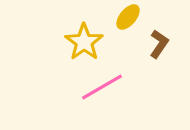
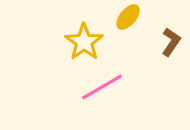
brown L-shape: moved 12 px right, 2 px up
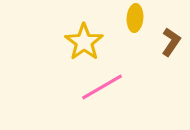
yellow ellipse: moved 7 px right, 1 px down; rotated 36 degrees counterclockwise
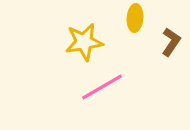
yellow star: rotated 27 degrees clockwise
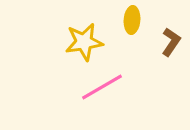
yellow ellipse: moved 3 px left, 2 px down
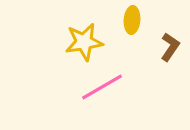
brown L-shape: moved 1 px left, 5 px down
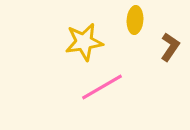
yellow ellipse: moved 3 px right
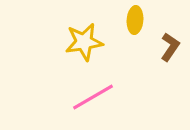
pink line: moved 9 px left, 10 px down
